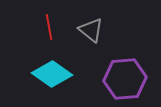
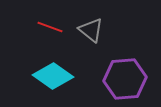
red line: moved 1 px right; rotated 60 degrees counterclockwise
cyan diamond: moved 1 px right, 2 px down
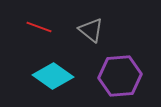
red line: moved 11 px left
purple hexagon: moved 5 px left, 3 px up
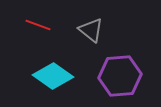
red line: moved 1 px left, 2 px up
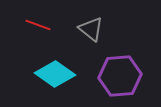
gray triangle: moved 1 px up
cyan diamond: moved 2 px right, 2 px up
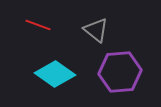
gray triangle: moved 5 px right, 1 px down
purple hexagon: moved 4 px up
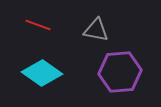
gray triangle: rotated 28 degrees counterclockwise
cyan diamond: moved 13 px left, 1 px up
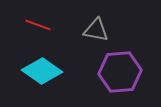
cyan diamond: moved 2 px up
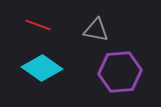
cyan diamond: moved 3 px up
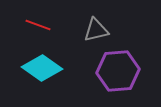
gray triangle: rotated 24 degrees counterclockwise
purple hexagon: moved 2 px left, 1 px up
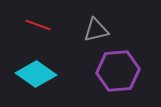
cyan diamond: moved 6 px left, 6 px down
